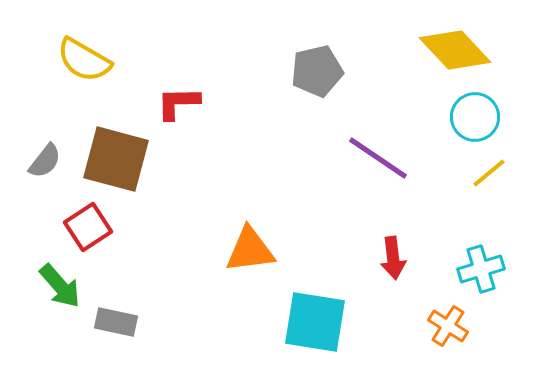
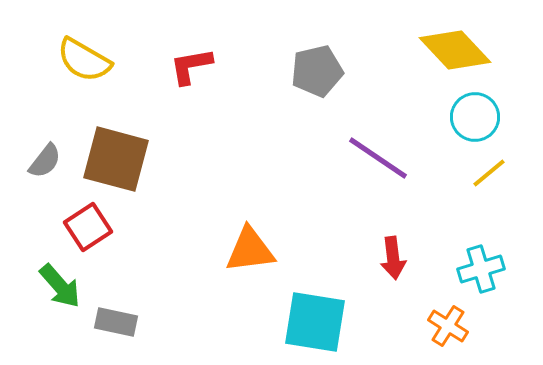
red L-shape: moved 13 px right, 37 px up; rotated 9 degrees counterclockwise
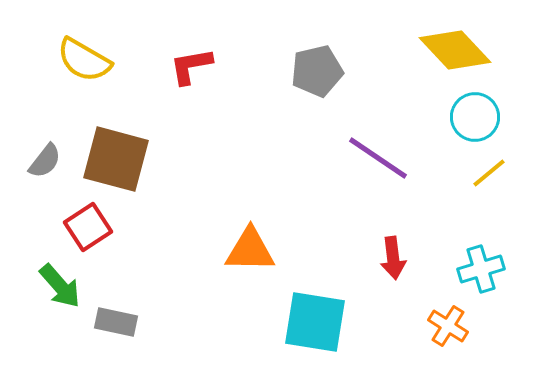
orange triangle: rotated 8 degrees clockwise
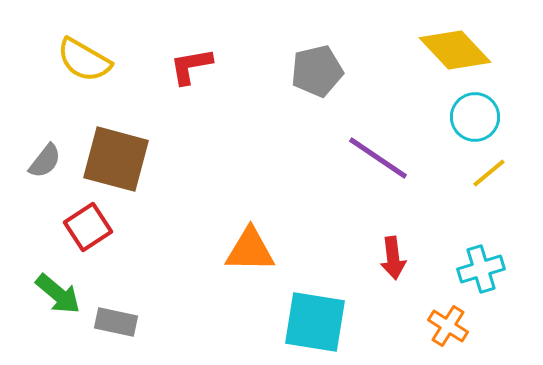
green arrow: moved 2 px left, 8 px down; rotated 9 degrees counterclockwise
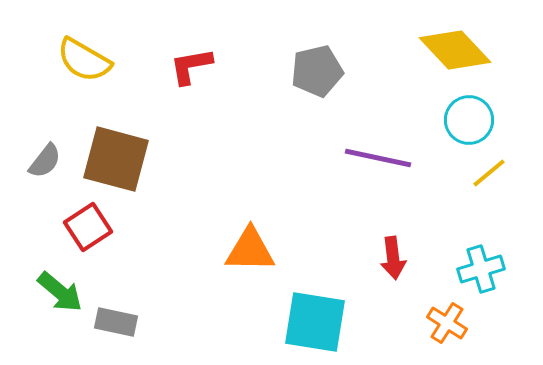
cyan circle: moved 6 px left, 3 px down
purple line: rotated 22 degrees counterclockwise
green arrow: moved 2 px right, 2 px up
orange cross: moved 1 px left, 3 px up
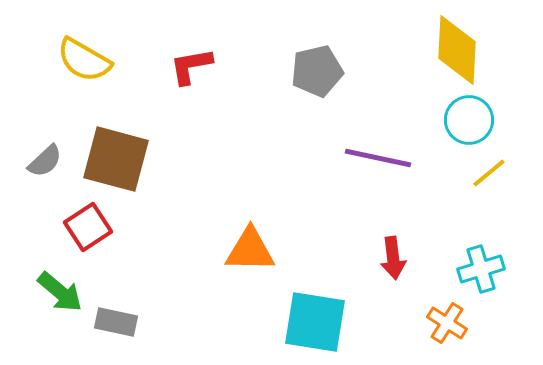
yellow diamond: moved 2 px right; rotated 46 degrees clockwise
gray semicircle: rotated 9 degrees clockwise
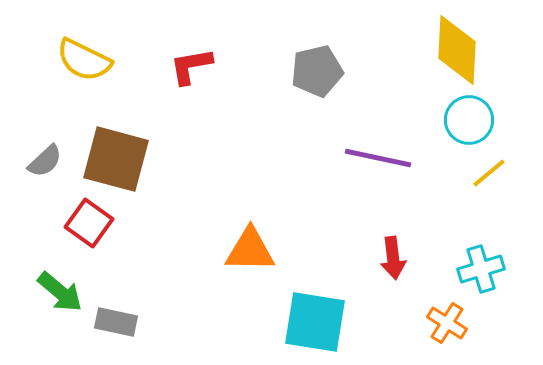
yellow semicircle: rotated 4 degrees counterclockwise
red square: moved 1 px right, 4 px up; rotated 21 degrees counterclockwise
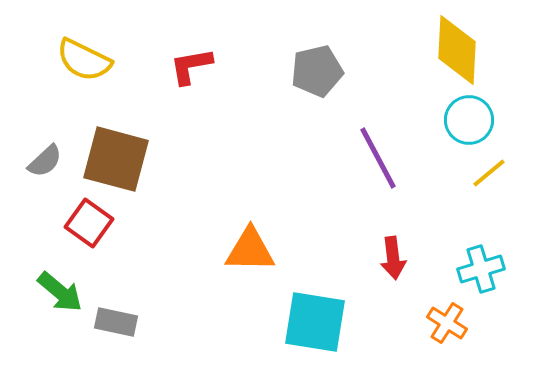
purple line: rotated 50 degrees clockwise
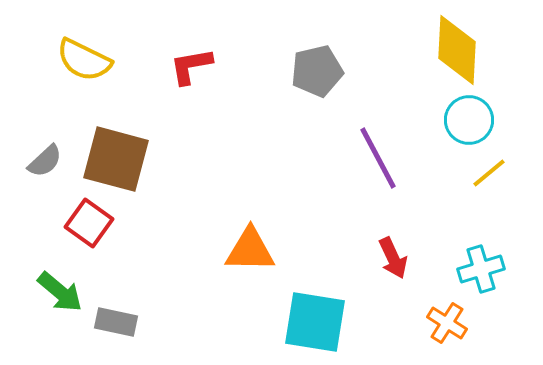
red arrow: rotated 18 degrees counterclockwise
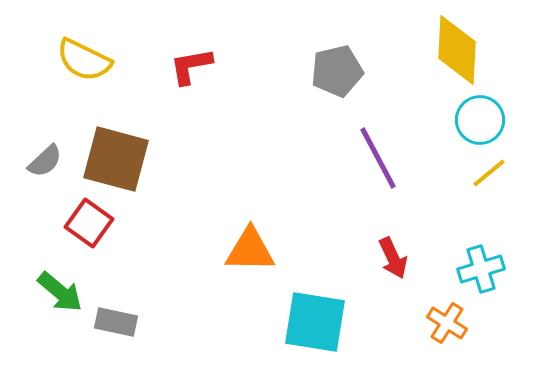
gray pentagon: moved 20 px right
cyan circle: moved 11 px right
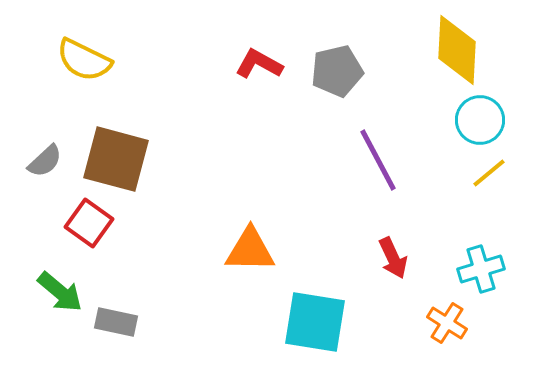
red L-shape: moved 68 px right, 2 px up; rotated 39 degrees clockwise
purple line: moved 2 px down
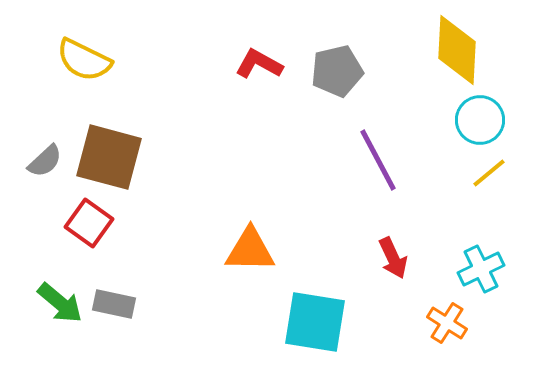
brown square: moved 7 px left, 2 px up
cyan cross: rotated 9 degrees counterclockwise
green arrow: moved 11 px down
gray rectangle: moved 2 px left, 18 px up
